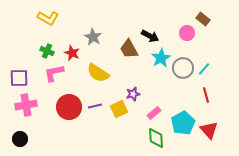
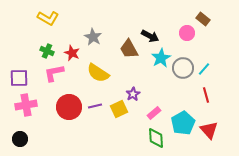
purple star: rotated 16 degrees counterclockwise
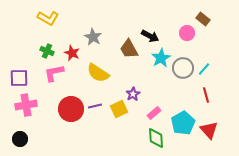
red circle: moved 2 px right, 2 px down
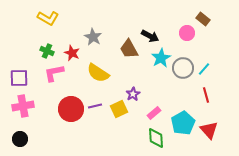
pink cross: moved 3 px left, 1 px down
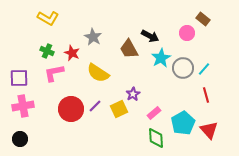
purple line: rotated 32 degrees counterclockwise
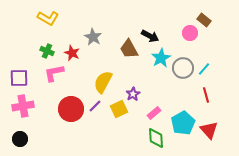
brown rectangle: moved 1 px right, 1 px down
pink circle: moved 3 px right
yellow semicircle: moved 5 px right, 9 px down; rotated 85 degrees clockwise
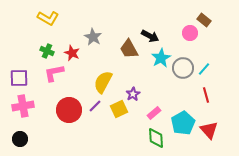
red circle: moved 2 px left, 1 px down
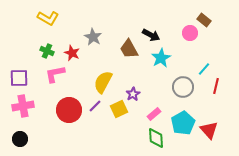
black arrow: moved 1 px right, 1 px up
gray circle: moved 19 px down
pink L-shape: moved 1 px right, 1 px down
red line: moved 10 px right, 9 px up; rotated 28 degrees clockwise
pink rectangle: moved 1 px down
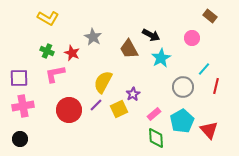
brown rectangle: moved 6 px right, 4 px up
pink circle: moved 2 px right, 5 px down
purple line: moved 1 px right, 1 px up
cyan pentagon: moved 1 px left, 2 px up
